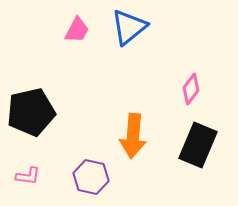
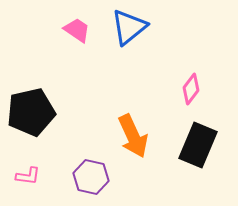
pink trapezoid: rotated 84 degrees counterclockwise
orange arrow: rotated 30 degrees counterclockwise
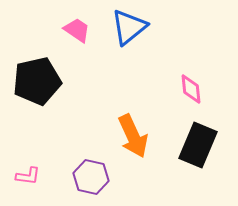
pink diamond: rotated 44 degrees counterclockwise
black pentagon: moved 6 px right, 31 px up
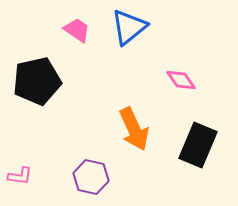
pink diamond: moved 10 px left, 9 px up; rotated 28 degrees counterclockwise
orange arrow: moved 1 px right, 7 px up
pink L-shape: moved 8 px left
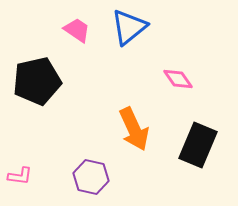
pink diamond: moved 3 px left, 1 px up
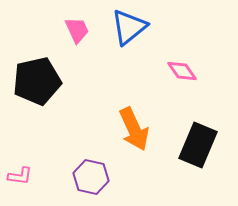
pink trapezoid: rotated 32 degrees clockwise
pink diamond: moved 4 px right, 8 px up
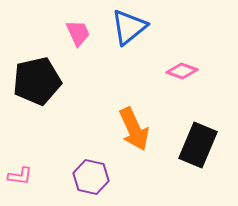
pink trapezoid: moved 1 px right, 3 px down
pink diamond: rotated 36 degrees counterclockwise
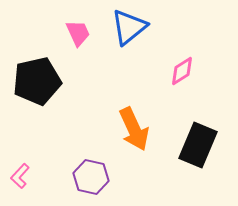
pink diamond: rotated 52 degrees counterclockwise
pink L-shape: rotated 125 degrees clockwise
